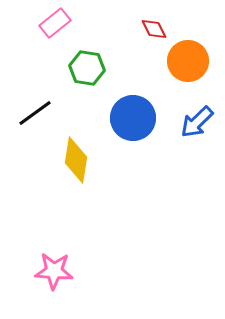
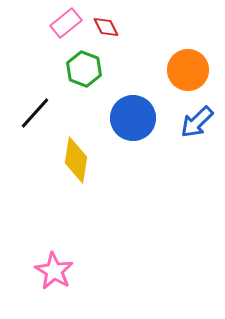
pink rectangle: moved 11 px right
red diamond: moved 48 px left, 2 px up
orange circle: moved 9 px down
green hexagon: moved 3 px left, 1 px down; rotated 12 degrees clockwise
black line: rotated 12 degrees counterclockwise
pink star: rotated 27 degrees clockwise
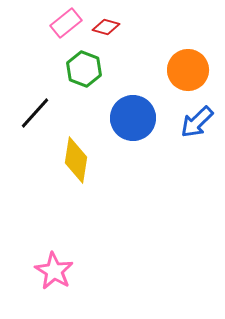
red diamond: rotated 48 degrees counterclockwise
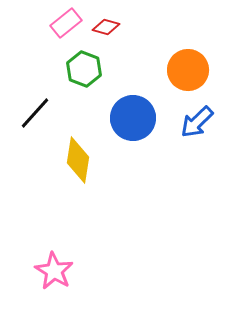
yellow diamond: moved 2 px right
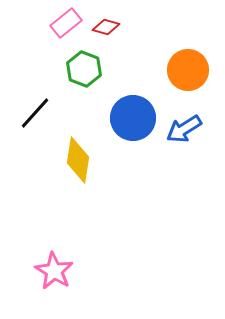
blue arrow: moved 13 px left, 7 px down; rotated 12 degrees clockwise
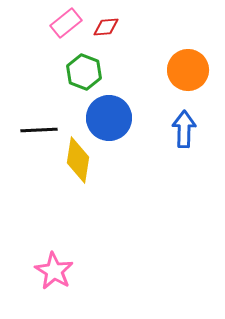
red diamond: rotated 20 degrees counterclockwise
green hexagon: moved 3 px down
black line: moved 4 px right, 17 px down; rotated 45 degrees clockwise
blue circle: moved 24 px left
blue arrow: rotated 123 degrees clockwise
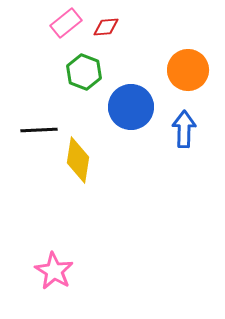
blue circle: moved 22 px right, 11 px up
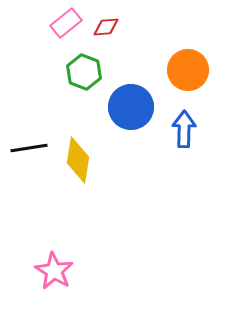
black line: moved 10 px left, 18 px down; rotated 6 degrees counterclockwise
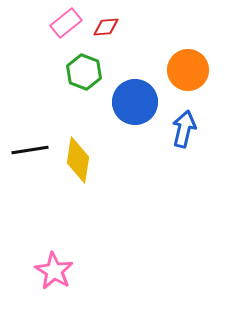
blue circle: moved 4 px right, 5 px up
blue arrow: rotated 12 degrees clockwise
black line: moved 1 px right, 2 px down
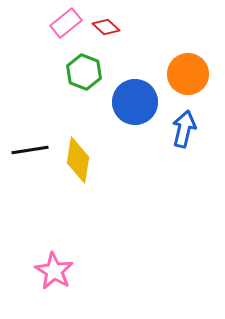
red diamond: rotated 48 degrees clockwise
orange circle: moved 4 px down
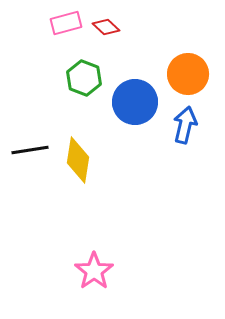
pink rectangle: rotated 24 degrees clockwise
green hexagon: moved 6 px down
blue arrow: moved 1 px right, 4 px up
pink star: moved 40 px right; rotated 6 degrees clockwise
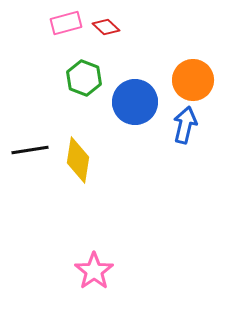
orange circle: moved 5 px right, 6 px down
